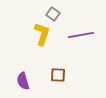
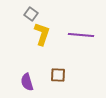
gray square: moved 22 px left
purple line: rotated 15 degrees clockwise
purple semicircle: moved 4 px right, 1 px down
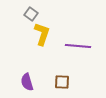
purple line: moved 3 px left, 11 px down
brown square: moved 4 px right, 7 px down
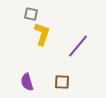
gray square: rotated 24 degrees counterclockwise
purple line: rotated 55 degrees counterclockwise
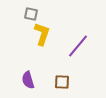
purple semicircle: moved 1 px right, 2 px up
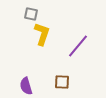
purple semicircle: moved 2 px left, 6 px down
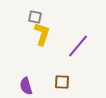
gray square: moved 4 px right, 3 px down
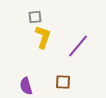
gray square: rotated 16 degrees counterclockwise
yellow L-shape: moved 1 px right, 3 px down
brown square: moved 1 px right
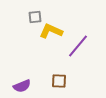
yellow L-shape: moved 8 px right, 6 px up; rotated 85 degrees counterclockwise
brown square: moved 4 px left, 1 px up
purple semicircle: moved 4 px left; rotated 96 degrees counterclockwise
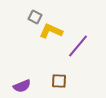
gray square: rotated 32 degrees clockwise
